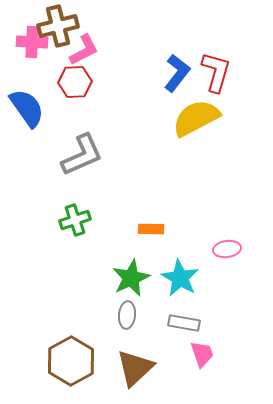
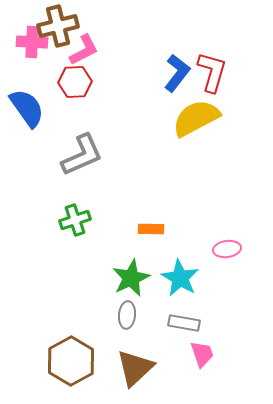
red L-shape: moved 4 px left
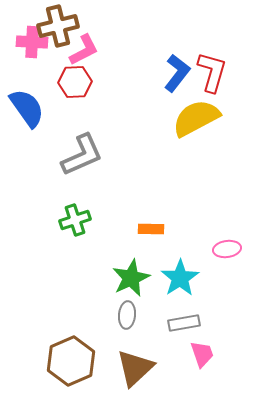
cyan star: rotated 9 degrees clockwise
gray rectangle: rotated 20 degrees counterclockwise
brown hexagon: rotated 6 degrees clockwise
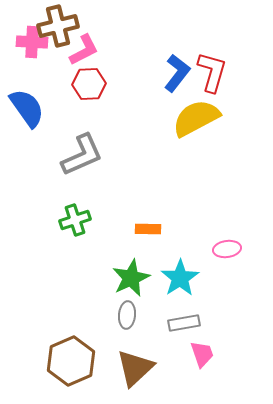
red hexagon: moved 14 px right, 2 px down
orange rectangle: moved 3 px left
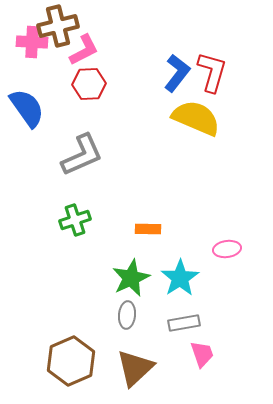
yellow semicircle: rotated 51 degrees clockwise
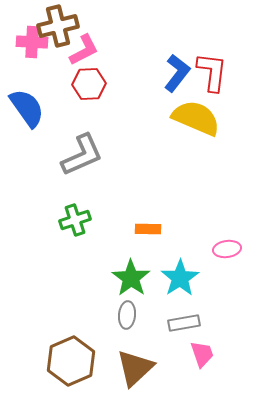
red L-shape: rotated 9 degrees counterclockwise
green star: rotated 12 degrees counterclockwise
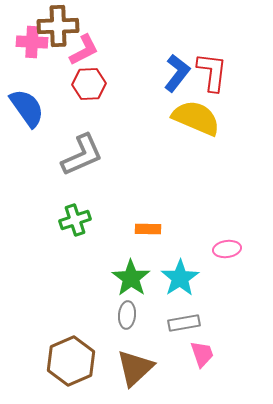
brown cross: rotated 12 degrees clockwise
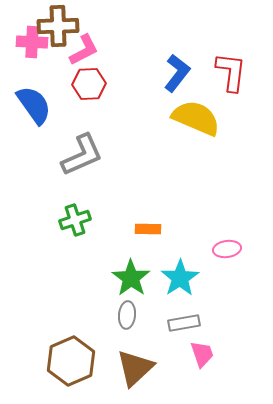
red L-shape: moved 19 px right
blue semicircle: moved 7 px right, 3 px up
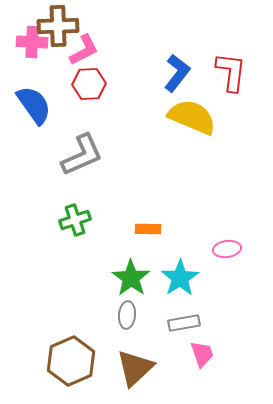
yellow semicircle: moved 4 px left, 1 px up
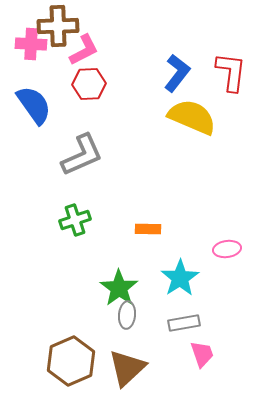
pink cross: moved 1 px left, 2 px down
green star: moved 12 px left, 10 px down
brown triangle: moved 8 px left
